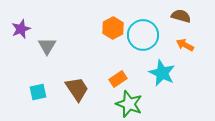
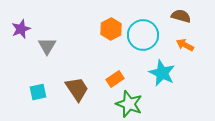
orange hexagon: moved 2 px left, 1 px down
orange rectangle: moved 3 px left
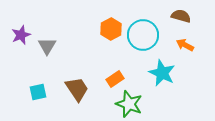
purple star: moved 6 px down
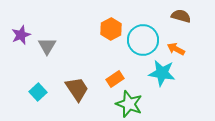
cyan circle: moved 5 px down
orange arrow: moved 9 px left, 4 px down
cyan star: rotated 16 degrees counterclockwise
cyan square: rotated 30 degrees counterclockwise
